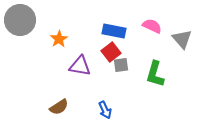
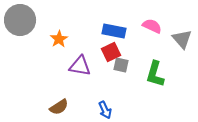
red square: rotated 12 degrees clockwise
gray square: rotated 21 degrees clockwise
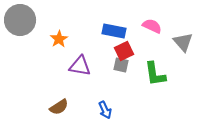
gray triangle: moved 1 px right, 3 px down
red square: moved 13 px right, 1 px up
green L-shape: rotated 24 degrees counterclockwise
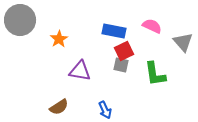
purple triangle: moved 5 px down
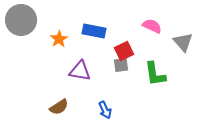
gray circle: moved 1 px right
blue rectangle: moved 20 px left
gray square: rotated 21 degrees counterclockwise
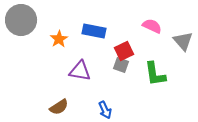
gray triangle: moved 1 px up
gray square: rotated 28 degrees clockwise
